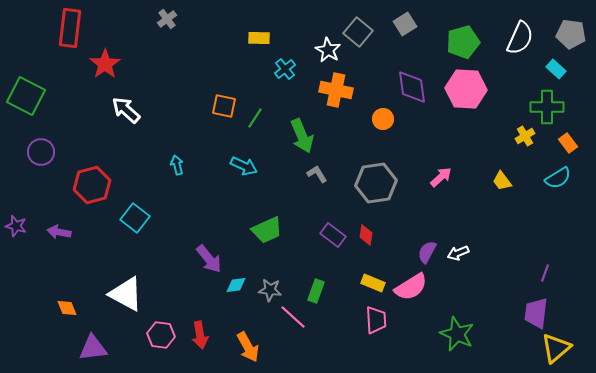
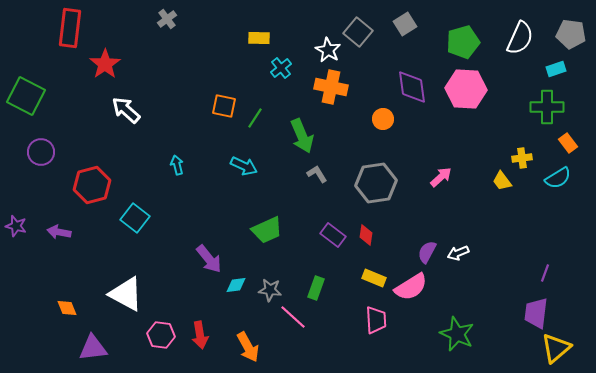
cyan cross at (285, 69): moved 4 px left, 1 px up
cyan rectangle at (556, 69): rotated 60 degrees counterclockwise
orange cross at (336, 90): moved 5 px left, 3 px up
yellow cross at (525, 136): moved 3 px left, 22 px down; rotated 24 degrees clockwise
yellow rectangle at (373, 283): moved 1 px right, 5 px up
green rectangle at (316, 291): moved 3 px up
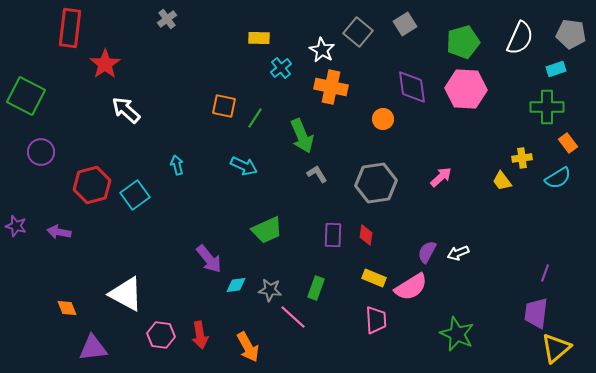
white star at (328, 50): moved 6 px left
cyan square at (135, 218): moved 23 px up; rotated 16 degrees clockwise
purple rectangle at (333, 235): rotated 55 degrees clockwise
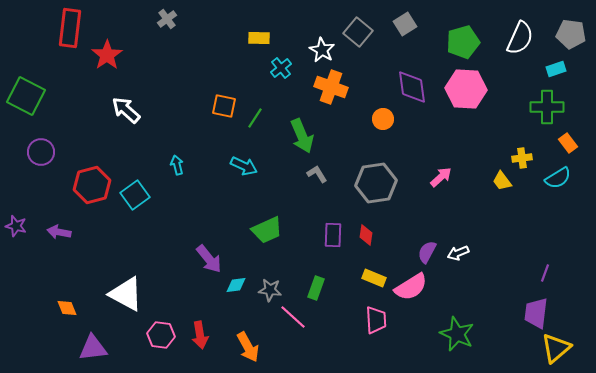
red star at (105, 64): moved 2 px right, 9 px up
orange cross at (331, 87): rotated 8 degrees clockwise
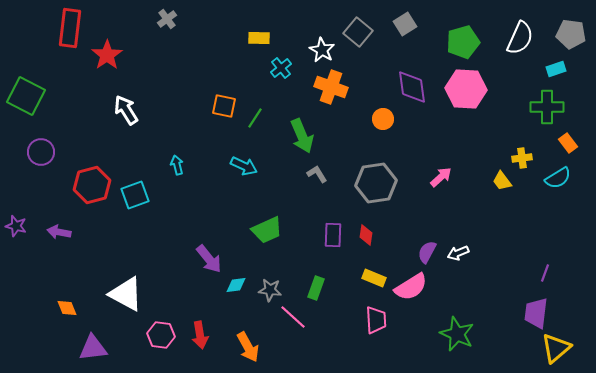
white arrow at (126, 110): rotated 16 degrees clockwise
cyan square at (135, 195): rotated 16 degrees clockwise
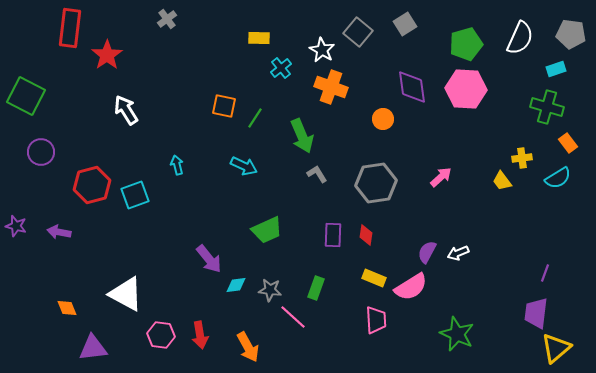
green pentagon at (463, 42): moved 3 px right, 2 px down
green cross at (547, 107): rotated 16 degrees clockwise
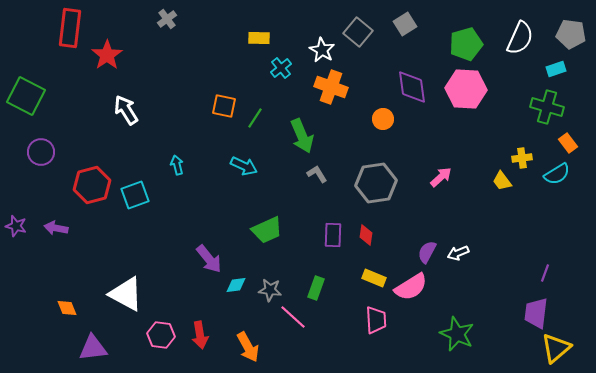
cyan semicircle at (558, 178): moved 1 px left, 4 px up
purple arrow at (59, 232): moved 3 px left, 4 px up
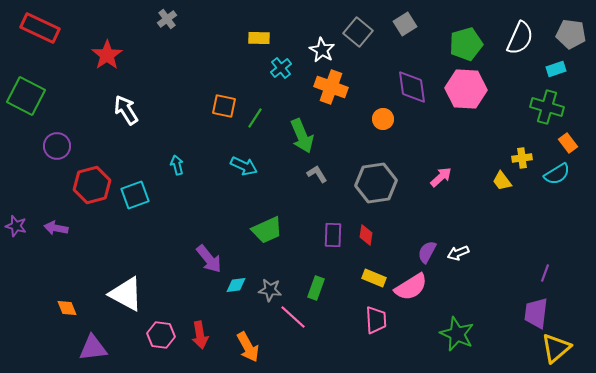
red rectangle at (70, 28): moved 30 px left; rotated 72 degrees counterclockwise
purple circle at (41, 152): moved 16 px right, 6 px up
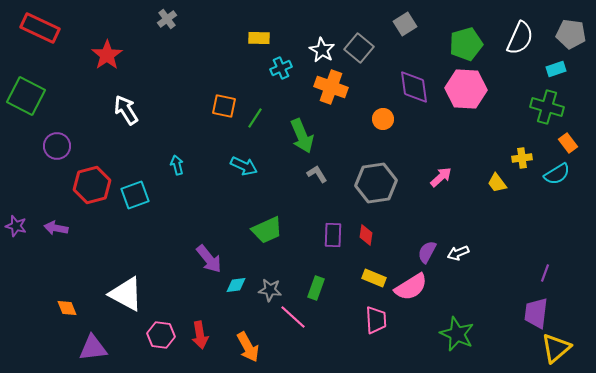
gray square at (358, 32): moved 1 px right, 16 px down
cyan cross at (281, 68): rotated 15 degrees clockwise
purple diamond at (412, 87): moved 2 px right
yellow trapezoid at (502, 181): moved 5 px left, 2 px down
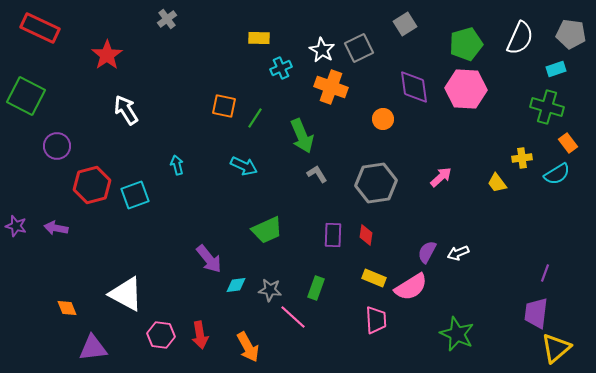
gray square at (359, 48): rotated 24 degrees clockwise
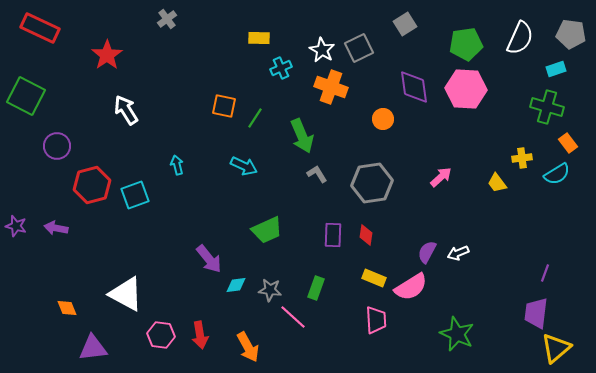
green pentagon at (466, 44): rotated 8 degrees clockwise
gray hexagon at (376, 183): moved 4 px left
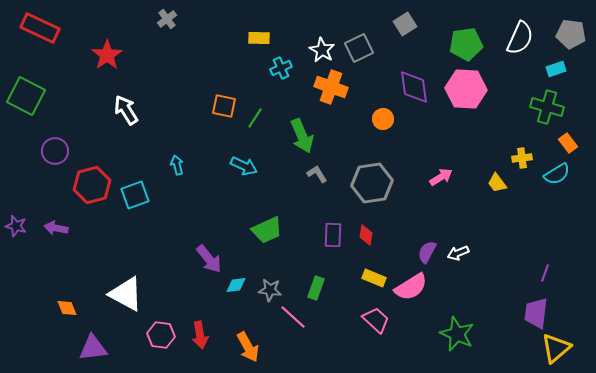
purple circle at (57, 146): moved 2 px left, 5 px down
pink arrow at (441, 177): rotated 10 degrees clockwise
pink trapezoid at (376, 320): rotated 44 degrees counterclockwise
